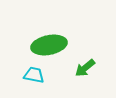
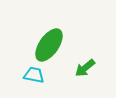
green ellipse: rotated 44 degrees counterclockwise
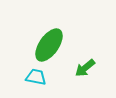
cyan trapezoid: moved 2 px right, 2 px down
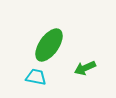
green arrow: rotated 15 degrees clockwise
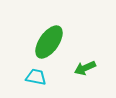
green ellipse: moved 3 px up
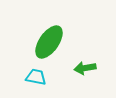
green arrow: rotated 15 degrees clockwise
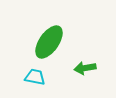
cyan trapezoid: moved 1 px left
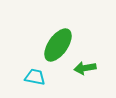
green ellipse: moved 9 px right, 3 px down
